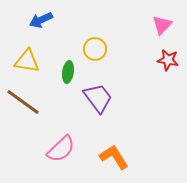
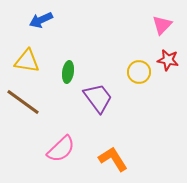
yellow circle: moved 44 px right, 23 px down
orange L-shape: moved 1 px left, 2 px down
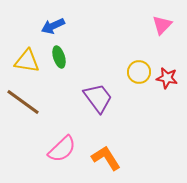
blue arrow: moved 12 px right, 6 px down
red star: moved 1 px left, 18 px down
green ellipse: moved 9 px left, 15 px up; rotated 25 degrees counterclockwise
pink semicircle: moved 1 px right
orange L-shape: moved 7 px left, 1 px up
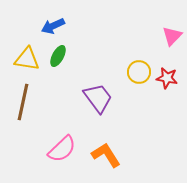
pink triangle: moved 10 px right, 11 px down
green ellipse: moved 1 px left, 1 px up; rotated 45 degrees clockwise
yellow triangle: moved 2 px up
brown line: rotated 66 degrees clockwise
orange L-shape: moved 3 px up
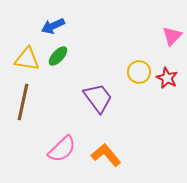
green ellipse: rotated 15 degrees clockwise
red star: rotated 15 degrees clockwise
orange L-shape: rotated 8 degrees counterclockwise
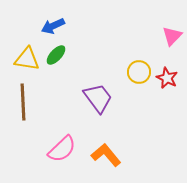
green ellipse: moved 2 px left, 1 px up
brown line: rotated 15 degrees counterclockwise
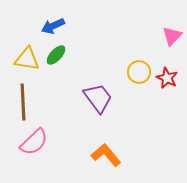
pink semicircle: moved 28 px left, 7 px up
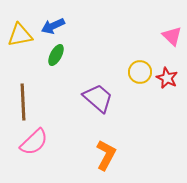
pink triangle: rotated 30 degrees counterclockwise
green ellipse: rotated 15 degrees counterclockwise
yellow triangle: moved 7 px left, 24 px up; rotated 20 degrees counterclockwise
yellow circle: moved 1 px right
purple trapezoid: rotated 12 degrees counterclockwise
orange L-shape: rotated 68 degrees clockwise
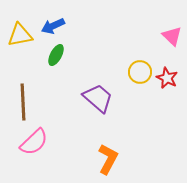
orange L-shape: moved 2 px right, 4 px down
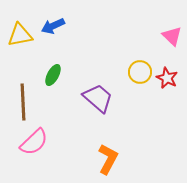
green ellipse: moved 3 px left, 20 px down
